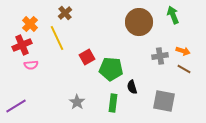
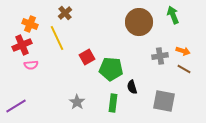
orange cross: rotated 21 degrees counterclockwise
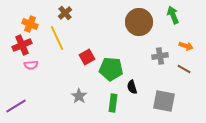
orange arrow: moved 3 px right, 5 px up
gray star: moved 2 px right, 6 px up
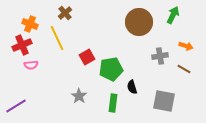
green arrow: rotated 48 degrees clockwise
green pentagon: rotated 15 degrees counterclockwise
